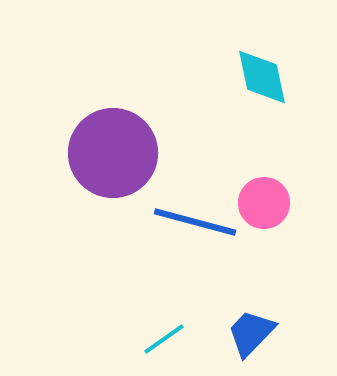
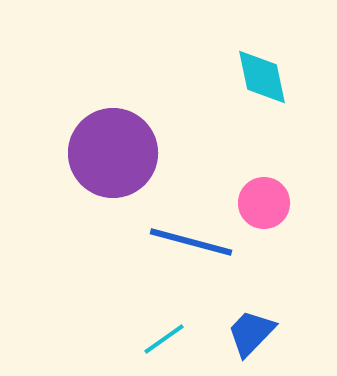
blue line: moved 4 px left, 20 px down
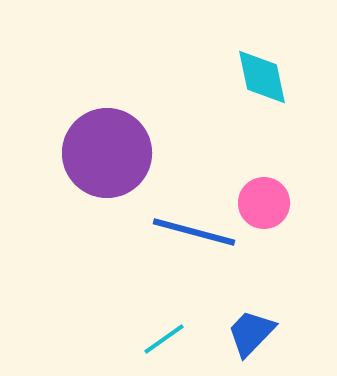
purple circle: moved 6 px left
blue line: moved 3 px right, 10 px up
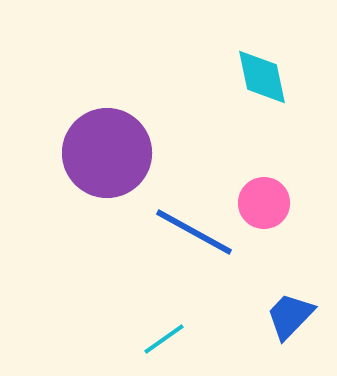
blue line: rotated 14 degrees clockwise
blue trapezoid: moved 39 px right, 17 px up
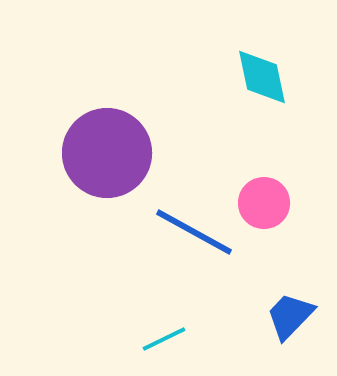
cyan line: rotated 9 degrees clockwise
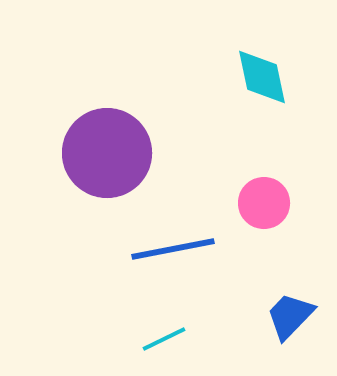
blue line: moved 21 px left, 17 px down; rotated 40 degrees counterclockwise
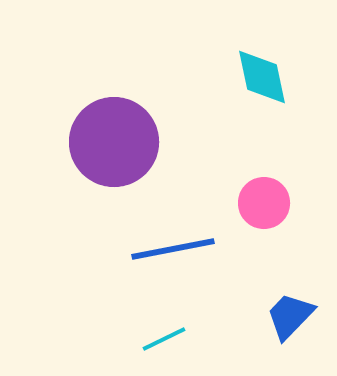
purple circle: moved 7 px right, 11 px up
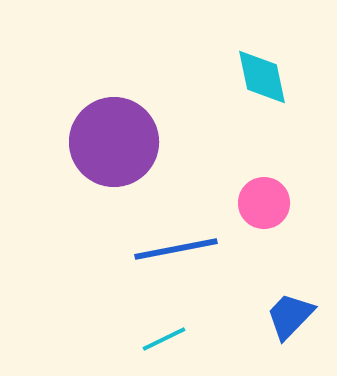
blue line: moved 3 px right
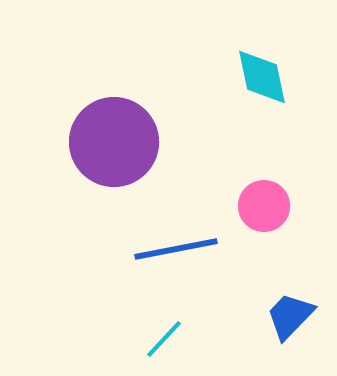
pink circle: moved 3 px down
cyan line: rotated 21 degrees counterclockwise
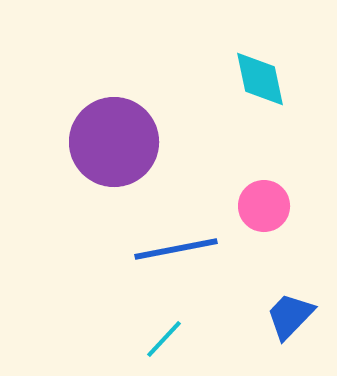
cyan diamond: moved 2 px left, 2 px down
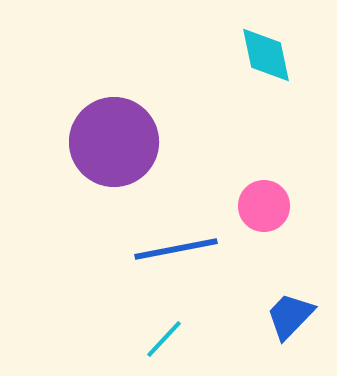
cyan diamond: moved 6 px right, 24 px up
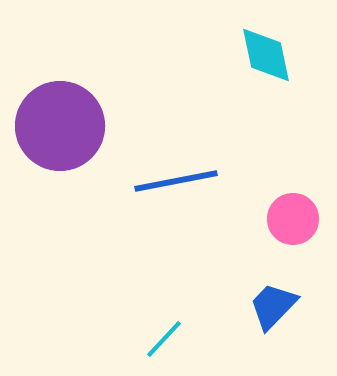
purple circle: moved 54 px left, 16 px up
pink circle: moved 29 px right, 13 px down
blue line: moved 68 px up
blue trapezoid: moved 17 px left, 10 px up
